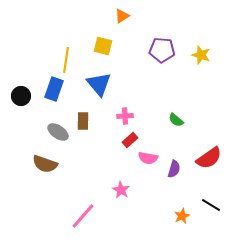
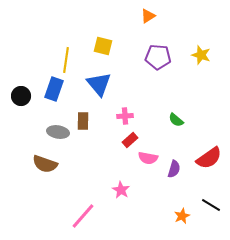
orange triangle: moved 26 px right
purple pentagon: moved 4 px left, 7 px down
gray ellipse: rotated 25 degrees counterclockwise
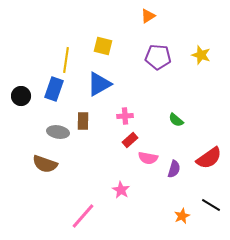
blue triangle: rotated 40 degrees clockwise
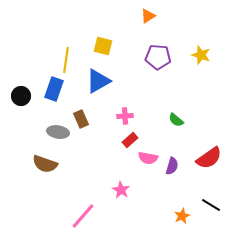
blue triangle: moved 1 px left, 3 px up
brown rectangle: moved 2 px left, 2 px up; rotated 24 degrees counterclockwise
purple semicircle: moved 2 px left, 3 px up
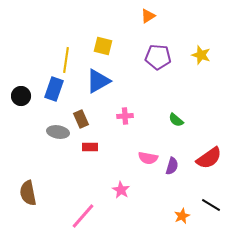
red rectangle: moved 40 px left, 7 px down; rotated 42 degrees clockwise
brown semicircle: moved 17 px left, 29 px down; rotated 60 degrees clockwise
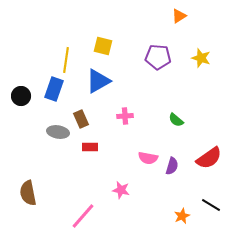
orange triangle: moved 31 px right
yellow star: moved 3 px down
pink star: rotated 18 degrees counterclockwise
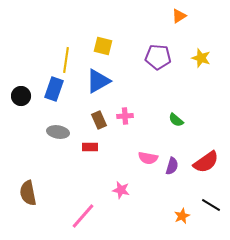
brown rectangle: moved 18 px right, 1 px down
red semicircle: moved 3 px left, 4 px down
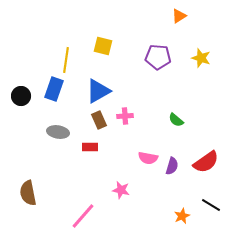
blue triangle: moved 10 px down
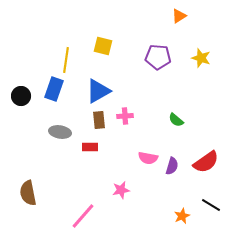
brown rectangle: rotated 18 degrees clockwise
gray ellipse: moved 2 px right
pink star: rotated 24 degrees counterclockwise
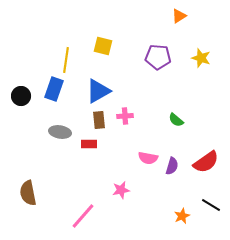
red rectangle: moved 1 px left, 3 px up
